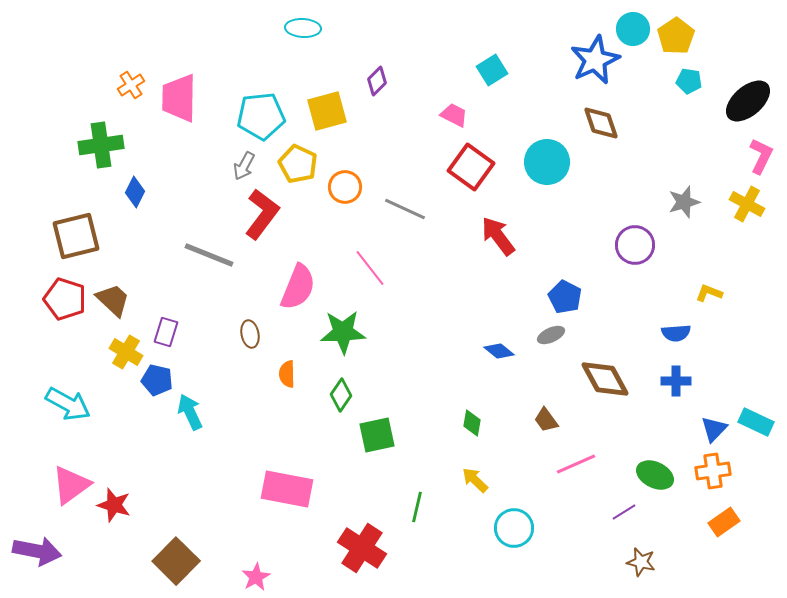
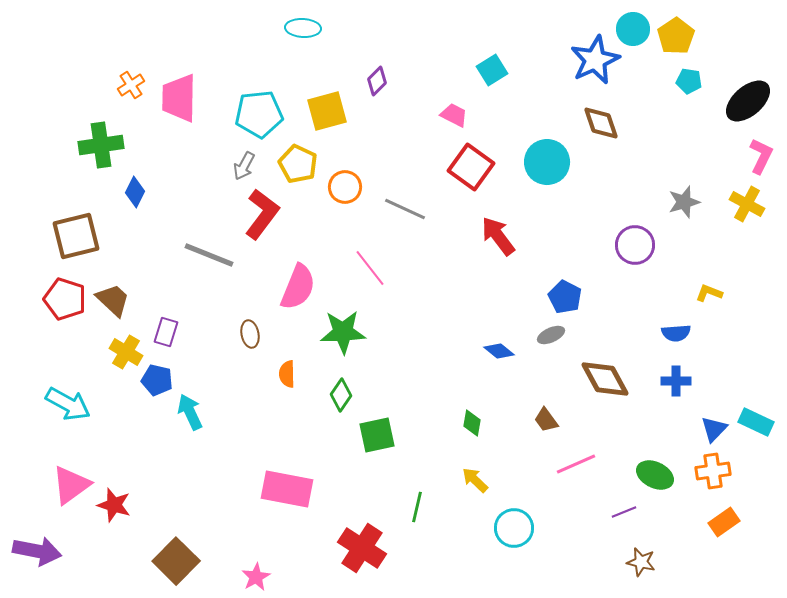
cyan pentagon at (261, 116): moved 2 px left, 2 px up
purple line at (624, 512): rotated 10 degrees clockwise
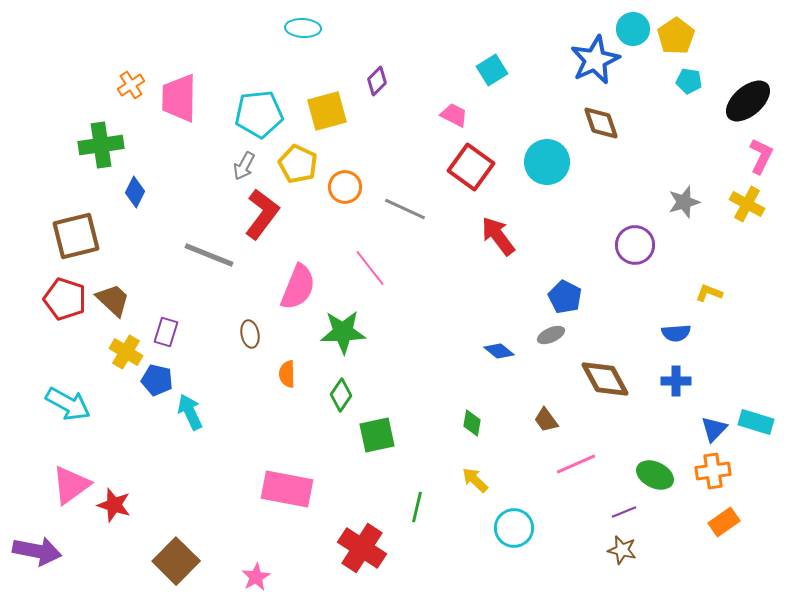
cyan rectangle at (756, 422): rotated 8 degrees counterclockwise
brown star at (641, 562): moved 19 px left, 12 px up
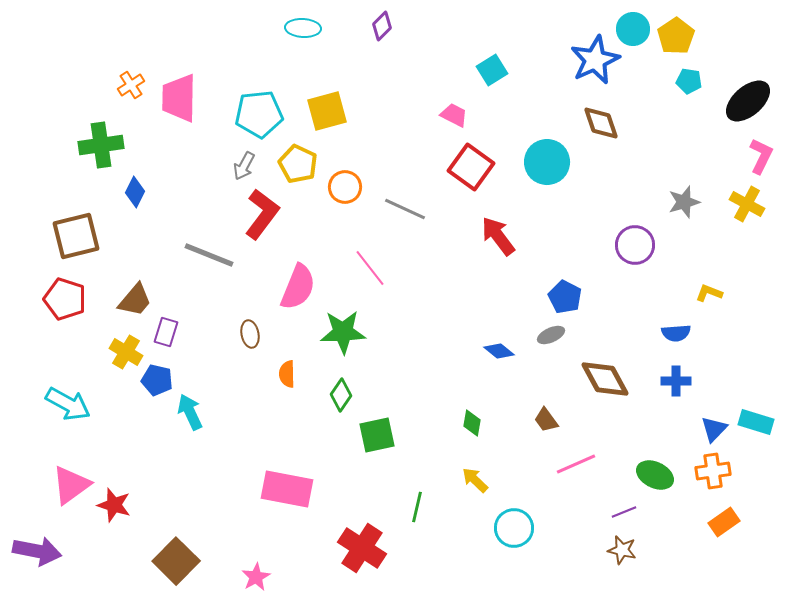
purple diamond at (377, 81): moved 5 px right, 55 px up
brown trapezoid at (113, 300): moved 22 px right; rotated 87 degrees clockwise
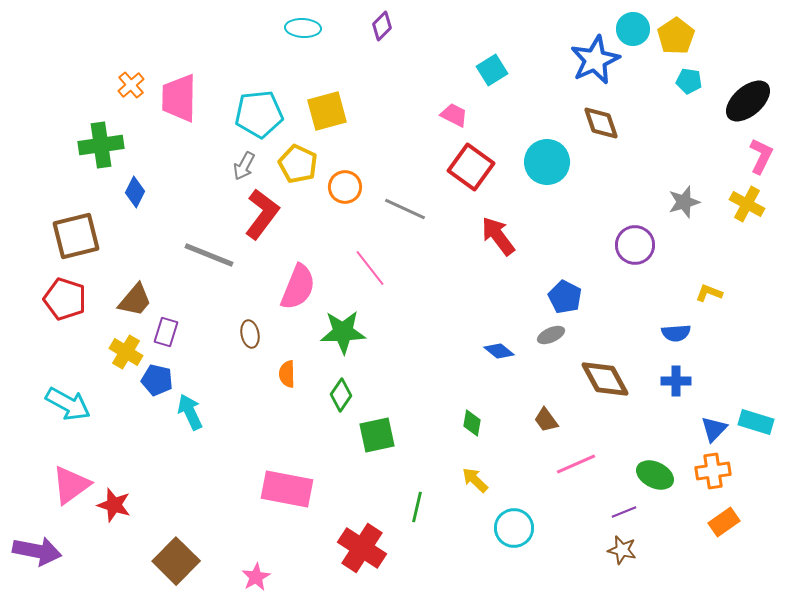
orange cross at (131, 85): rotated 8 degrees counterclockwise
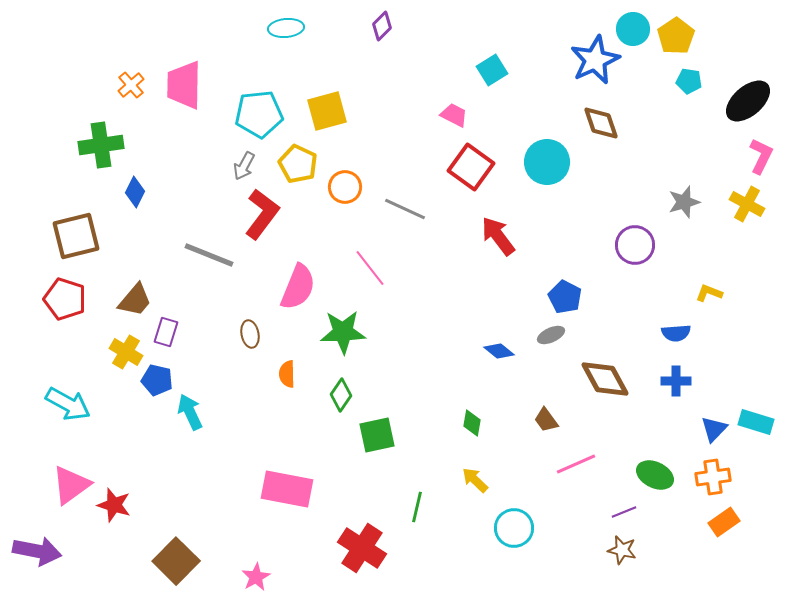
cyan ellipse at (303, 28): moved 17 px left; rotated 8 degrees counterclockwise
pink trapezoid at (179, 98): moved 5 px right, 13 px up
orange cross at (713, 471): moved 6 px down
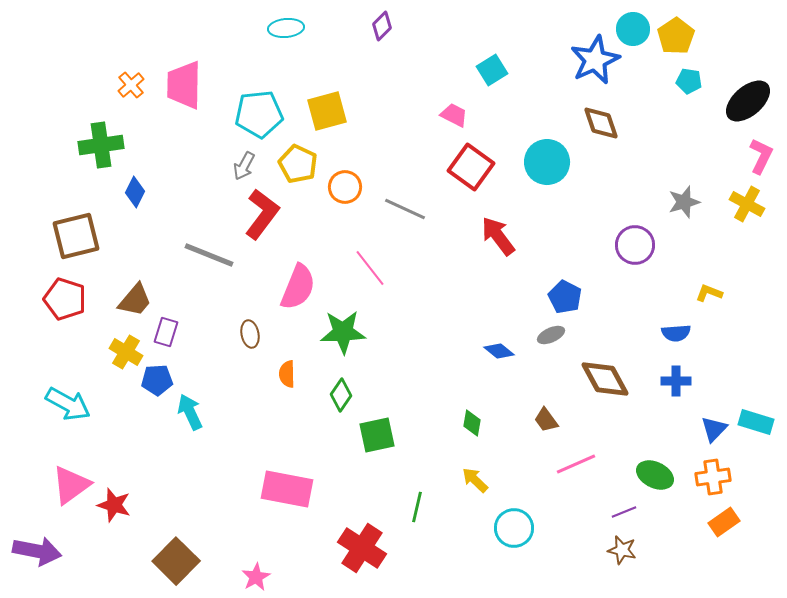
blue pentagon at (157, 380): rotated 16 degrees counterclockwise
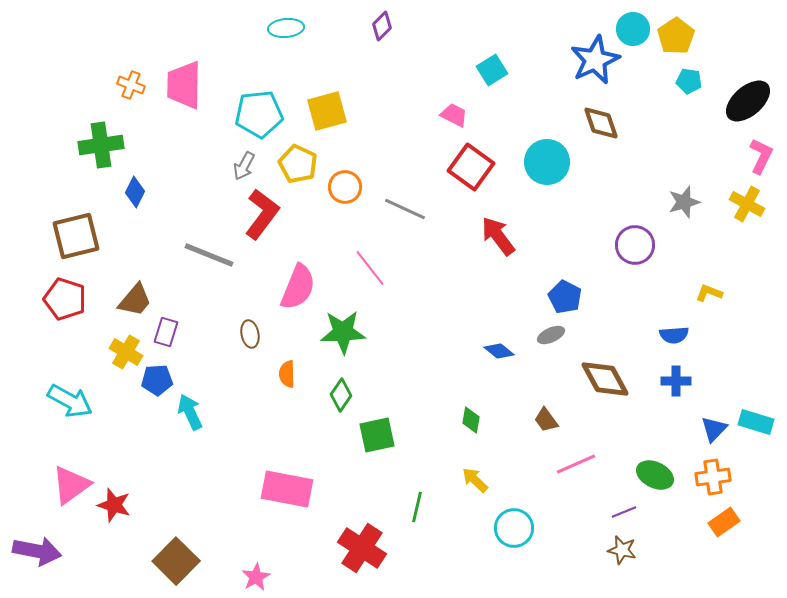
orange cross at (131, 85): rotated 28 degrees counterclockwise
blue semicircle at (676, 333): moved 2 px left, 2 px down
cyan arrow at (68, 404): moved 2 px right, 3 px up
green diamond at (472, 423): moved 1 px left, 3 px up
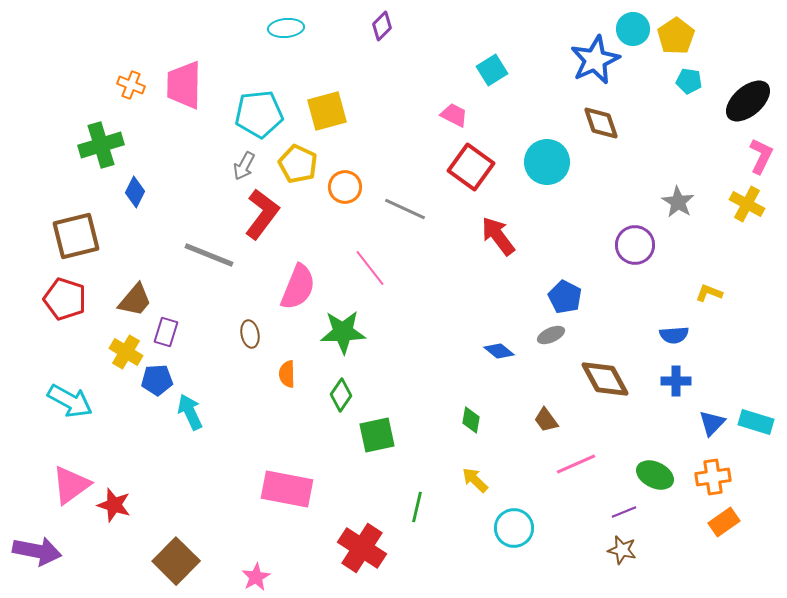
green cross at (101, 145): rotated 9 degrees counterclockwise
gray star at (684, 202): moved 6 px left; rotated 24 degrees counterclockwise
blue triangle at (714, 429): moved 2 px left, 6 px up
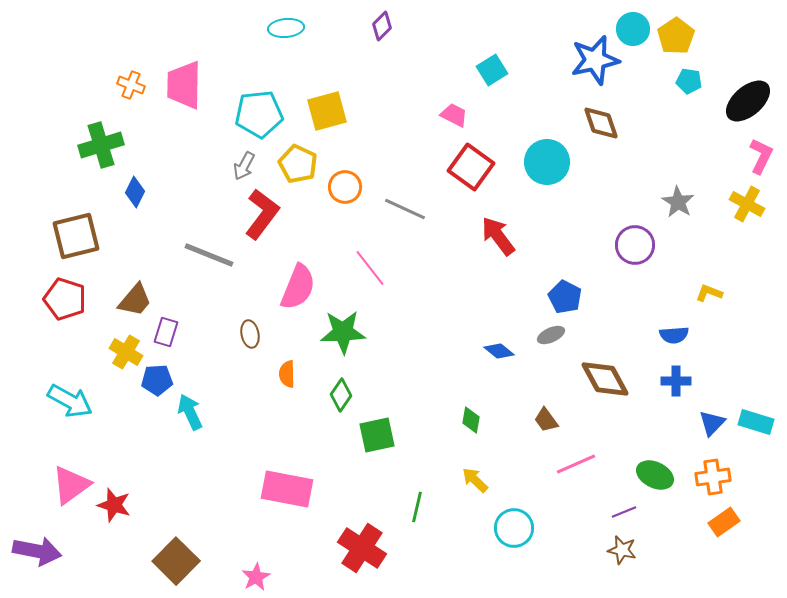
blue star at (595, 60): rotated 12 degrees clockwise
